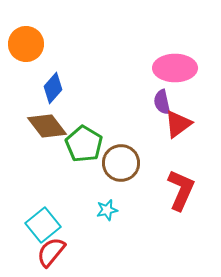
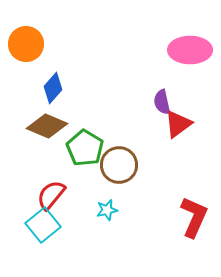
pink ellipse: moved 15 px right, 18 px up
brown diamond: rotated 30 degrees counterclockwise
green pentagon: moved 1 px right, 4 px down
brown circle: moved 2 px left, 2 px down
red L-shape: moved 13 px right, 27 px down
red semicircle: moved 57 px up
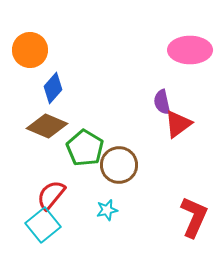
orange circle: moved 4 px right, 6 px down
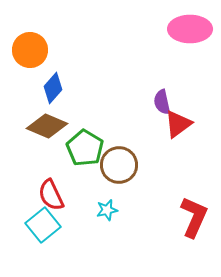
pink ellipse: moved 21 px up
red semicircle: rotated 64 degrees counterclockwise
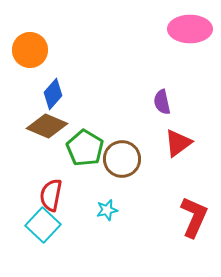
blue diamond: moved 6 px down
red triangle: moved 19 px down
brown circle: moved 3 px right, 6 px up
red semicircle: rotated 36 degrees clockwise
cyan square: rotated 8 degrees counterclockwise
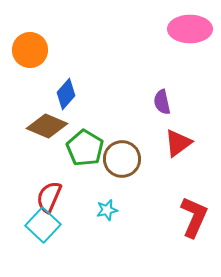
blue diamond: moved 13 px right
red semicircle: moved 2 px left, 2 px down; rotated 12 degrees clockwise
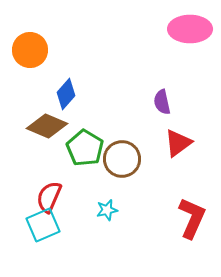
red L-shape: moved 2 px left, 1 px down
cyan square: rotated 24 degrees clockwise
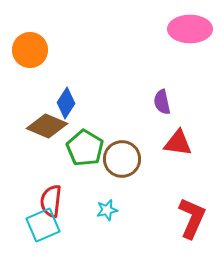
blue diamond: moved 9 px down; rotated 8 degrees counterclockwise
red triangle: rotated 44 degrees clockwise
red semicircle: moved 2 px right, 4 px down; rotated 16 degrees counterclockwise
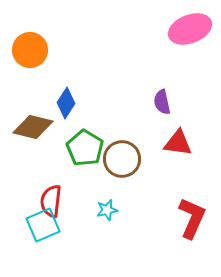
pink ellipse: rotated 21 degrees counterclockwise
brown diamond: moved 14 px left, 1 px down; rotated 9 degrees counterclockwise
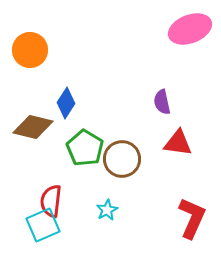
cyan star: rotated 15 degrees counterclockwise
